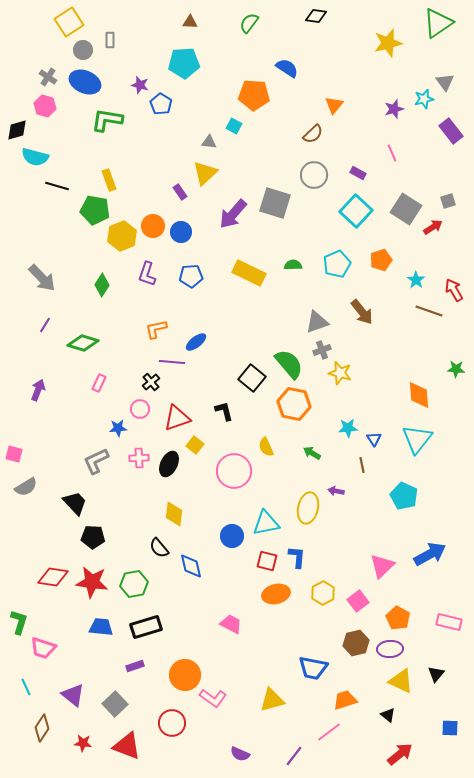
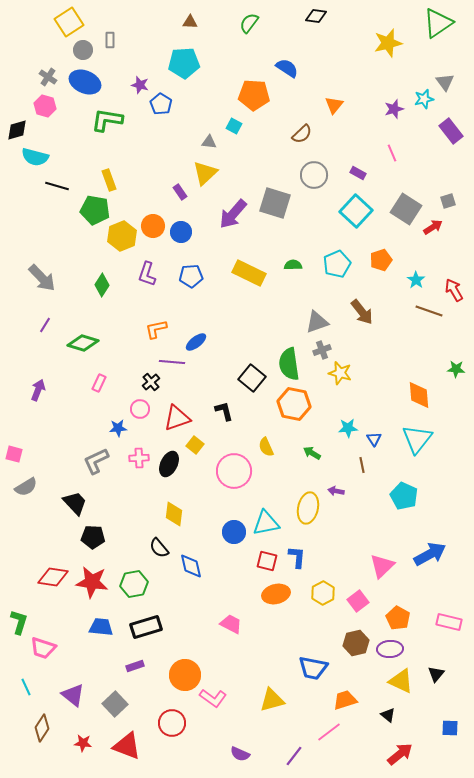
brown semicircle at (313, 134): moved 11 px left
green semicircle at (289, 364): rotated 148 degrees counterclockwise
blue circle at (232, 536): moved 2 px right, 4 px up
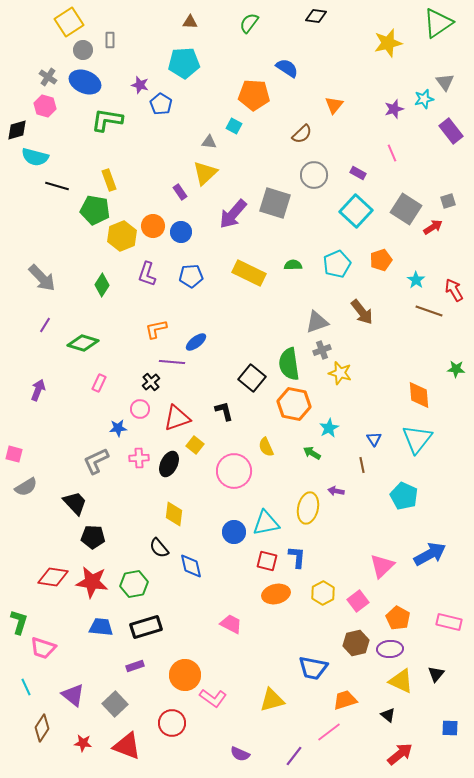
cyan star at (348, 428): moved 19 px left; rotated 24 degrees counterclockwise
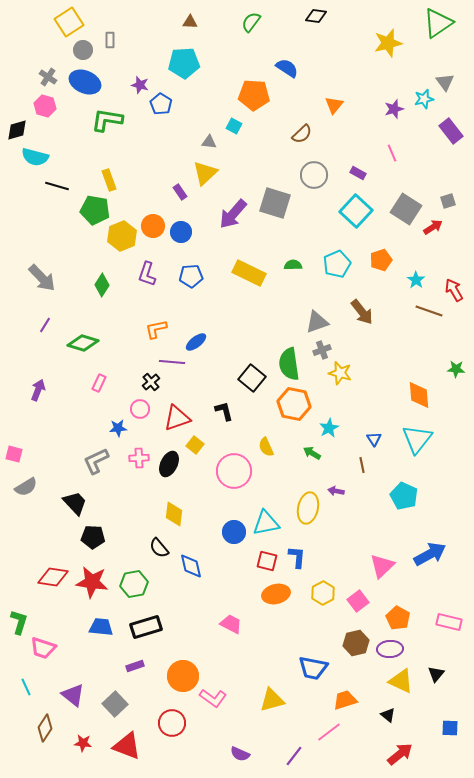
green semicircle at (249, 23): moved 2 px right, 1 px up
orange circle at (185, 675): moved 2 px left, 1 px down
brown diamond at (42, 728): moved 3 px right
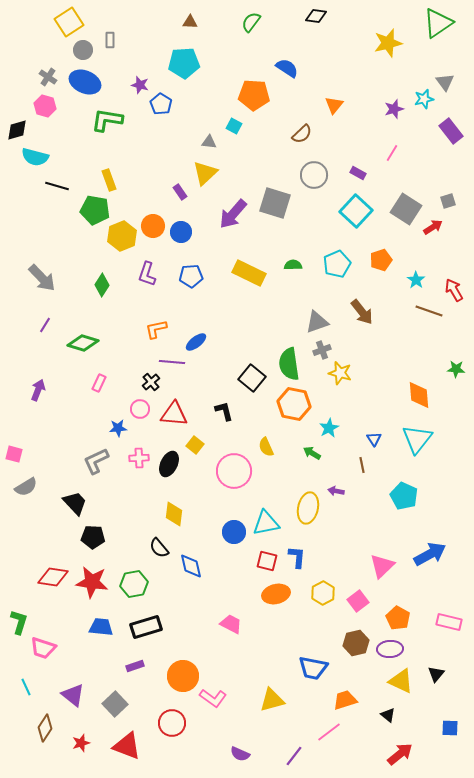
pink line at (392, 153): rotated 54 degrees clockwise
red triangle at (177, 418): moved 3 px left, 4 px up; rotated 24 degrees clockwise
red star at (83, 743): moved 2 px left; rotated 24 degrees counterclockwise
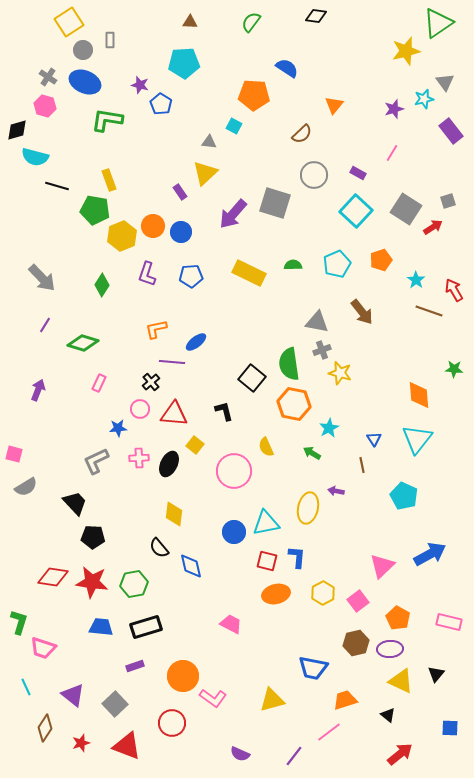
yellow star at (388, 43): moved 18 px right, 8 px down
gray triangle at (317, 322): rotated 30 degrees clockwise
green star at (456, 369): moved 2 px left
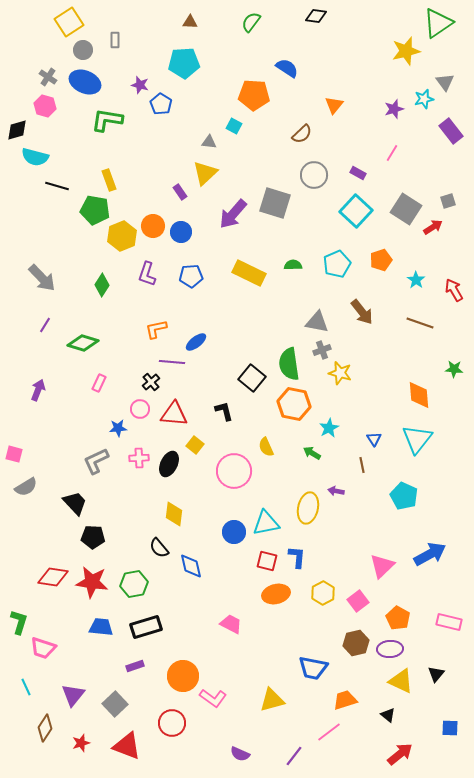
gray rectangle at (110, 40): moved 5 px right
brown line at (429, 311): moved 9 px left, 12 px down
purple triangle at (73, 695): rotated 30 degrees clockwise
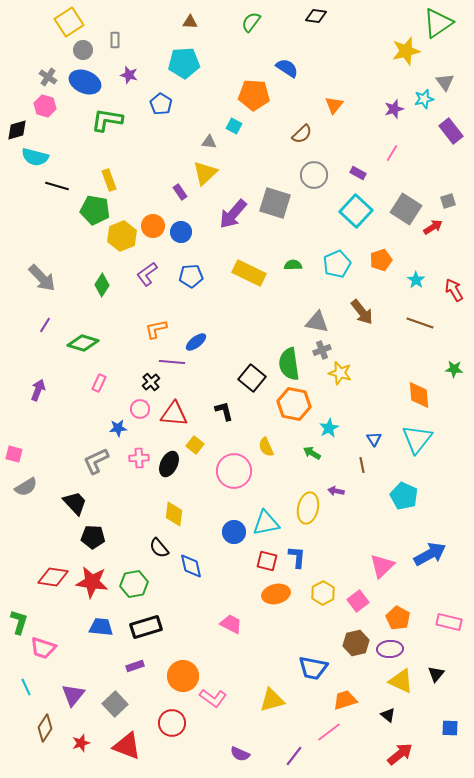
purple star at (140, 85): moved 11 px left, 10 px up
purple L-shape at (147, 274): rotated 35 degrees clockwise
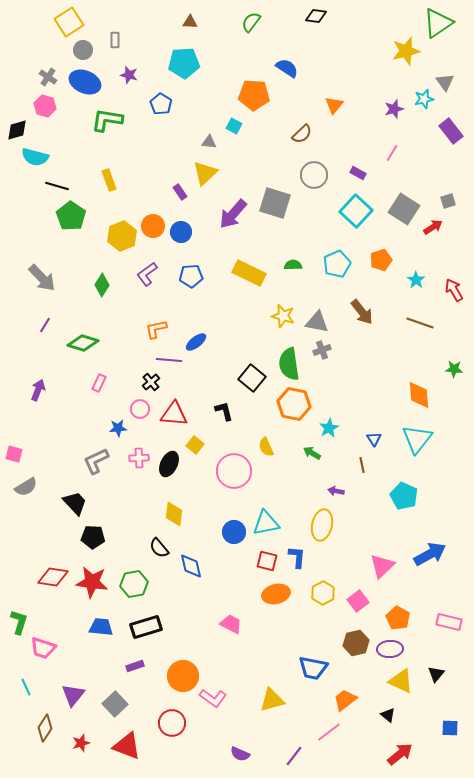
gray square at (406, 209): moved 2 px left
green pentagon at (95, 210): moved 24 px left, 6 px down; rotated 24 degrees clockwise
purple line at (172, 362): moved 3 px left, 2 px up
yellow star at (340, 373): moved 57 px left, 57 px up
yellow ellipse at (308, 508): moved 14 px right, 17 px down
orange trapezoid at (345, 700): rotated 20 degrees counterclockwise
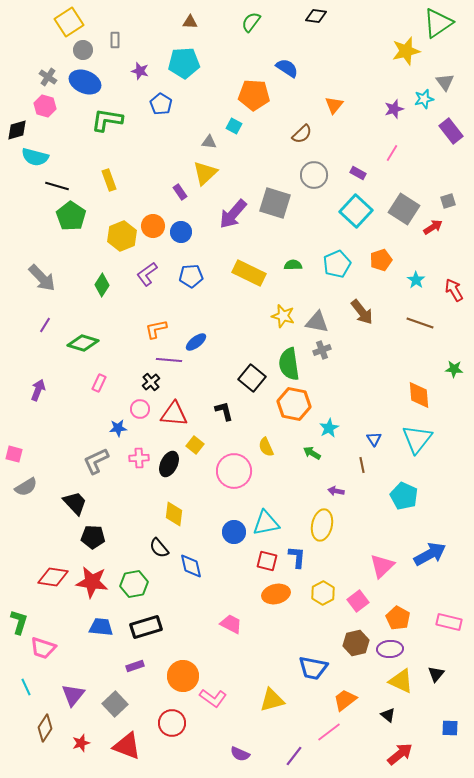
purple star at (129, 75): moved 11 px right, 4 px up
